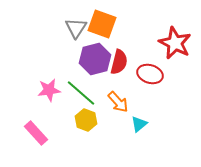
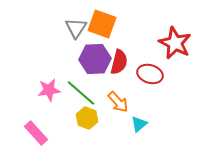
purple hexagon: rotated 12 degrees clockwise
yellow hexagon: moved 1 px right, 2 px up
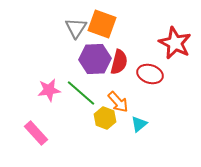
yellow hexagon: moved 18 px right
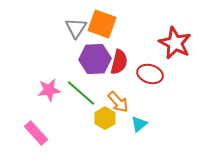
yellow hexagon: rotated 10 degrees clockwise
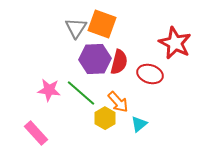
pink star: rotated 15 degrees clockwise
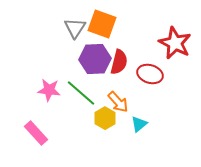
gray triangle: moved 1 px left
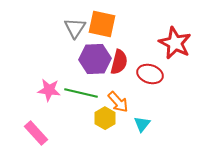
orange square: rotated 8 degrees counterclockwise
green line: rotated 28 degrees counterclockwise
cyan triangle: moved 3 px right; rotated 12 degrees counterclockwise
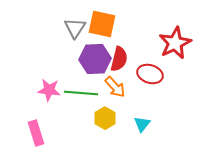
red star: rotated 20 degrees clockwise
red semicircle: moved 3 px up
green line: rotated 8 degrees counterclockwise
orange arrow: moved 3 px left, 15 px up
pink rectangle: rotated 25 degrees clockwise
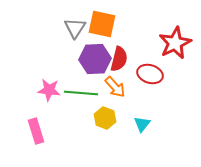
yellow hexagon: rotated 10 degrees counterclockwise
pink rectangle: moved 2 px up
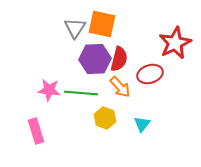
red ellipse: rotated 35 degrees counterclockwise
orange arrow: moved 5 px right
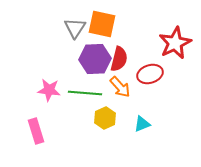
green line: moved 4 px right
yellow hexagon: rotated 15 degrees clockwise
cyan triangle: rotated 30 degrees clockwise
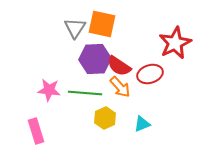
red semicircle: moved 7 px down; rotated 110 degrees clockwise
